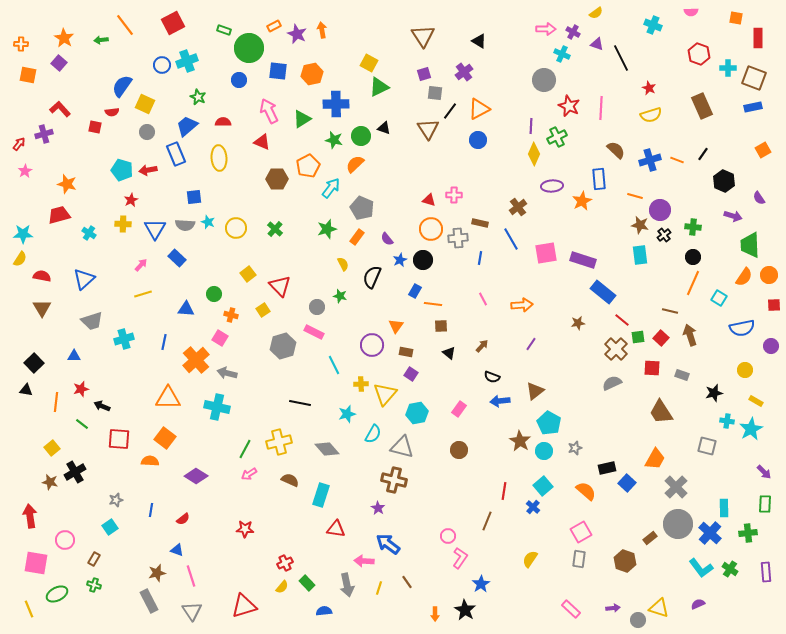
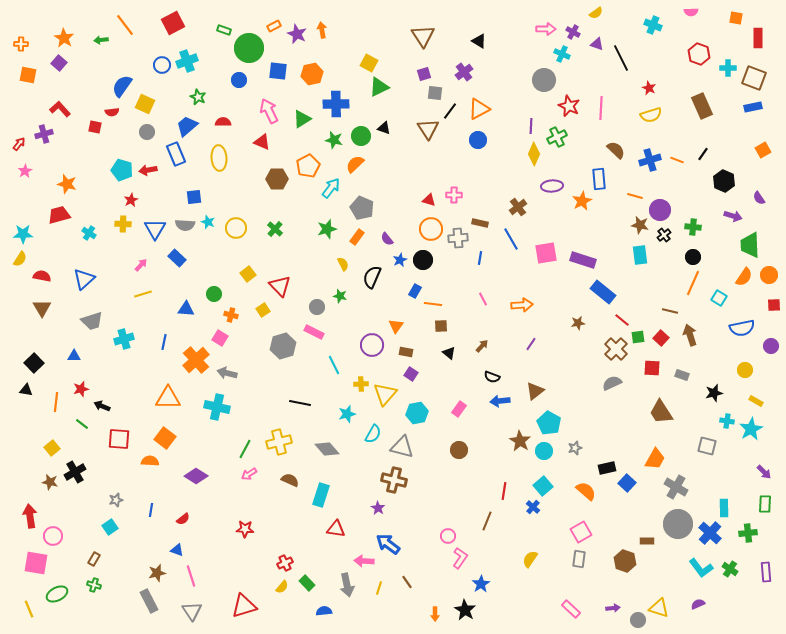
gray cross at (676, 487): rotated 15 degrees counterclockwise
brown rectangle at (650, 538): moved 3 px left, 3 px down; rotated 40 degrees clockwise
pink circle at (65, 540): moved 12 px left, 4 px up
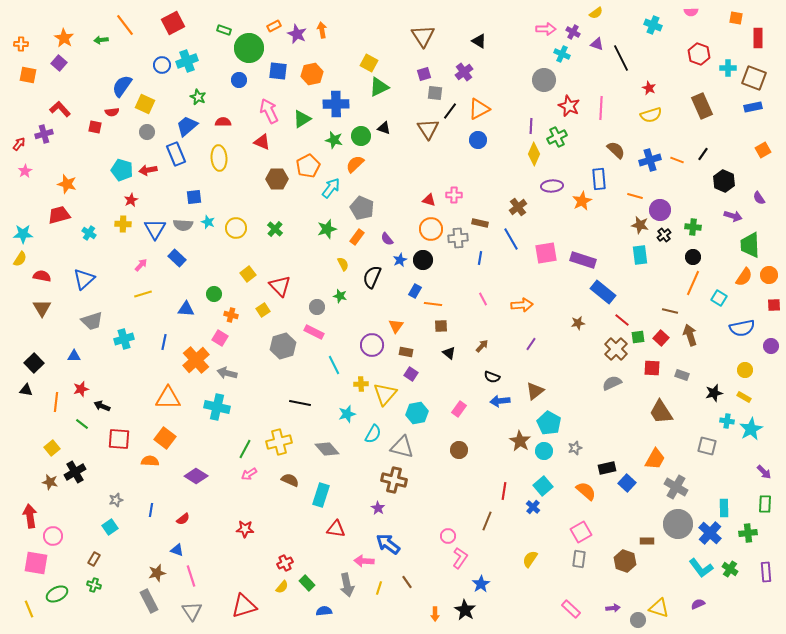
gray semicircle at (185, 225): moved 2 px left
yellow rectangle at (756, 401): moved 12 px left, 4 px up
